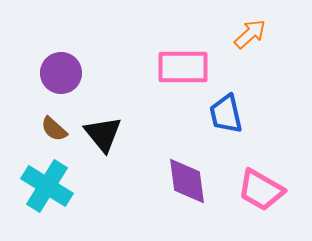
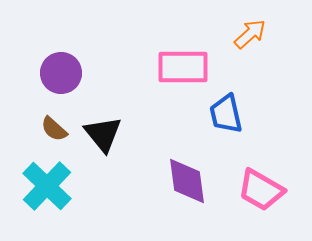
cyan cross: rotated 12 degrees clockwise
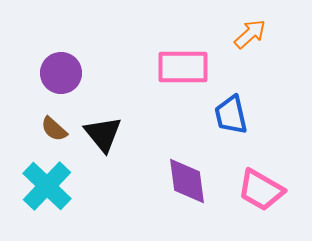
blue trapezoid: moved 5 px right, 1 px down
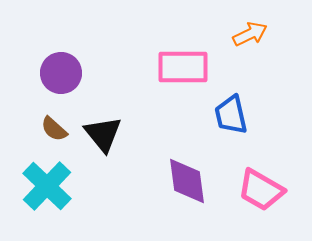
orange arrow: rotated 16 degrees clockwise
